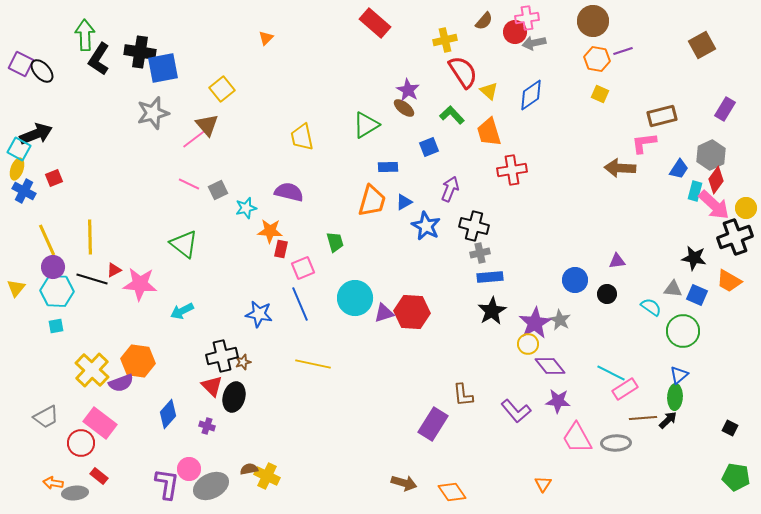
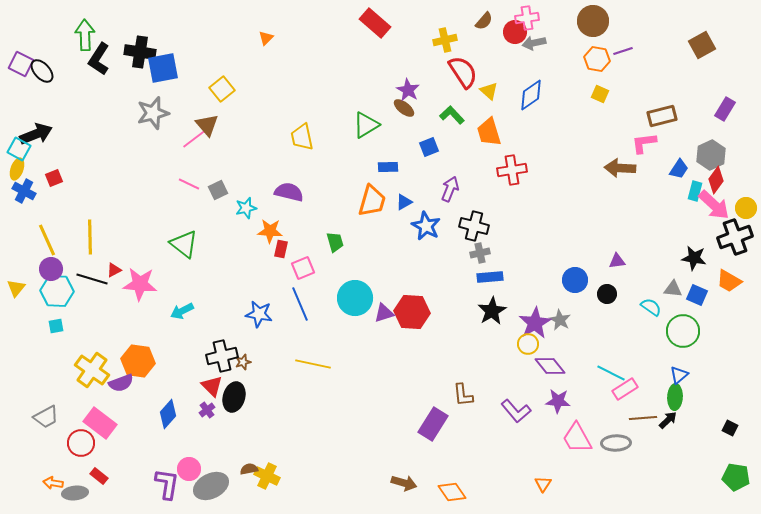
purple circle at (53, 267): moved 2 px left, 2 px down
yellow cross at (92, 370): rotated 8 degrees counterclockwise
purple cross at (207, 426): moved 16 px up; rotated 35 degrees clockwise
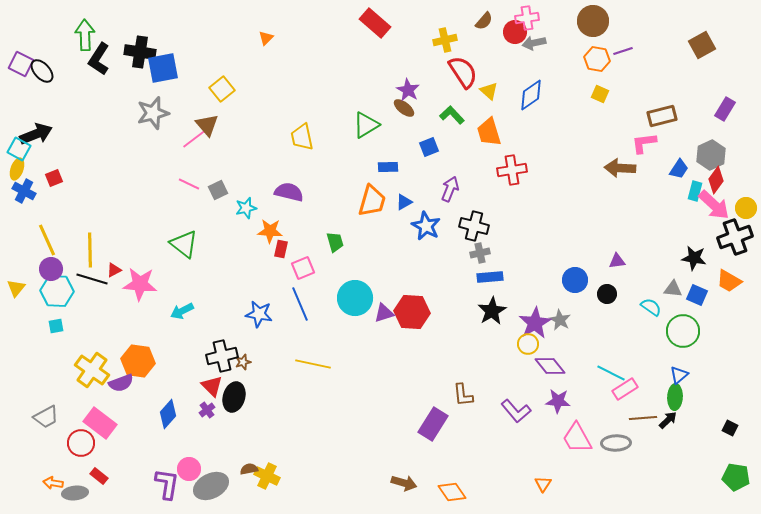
yellow line at (90, 237): moved 13 px down
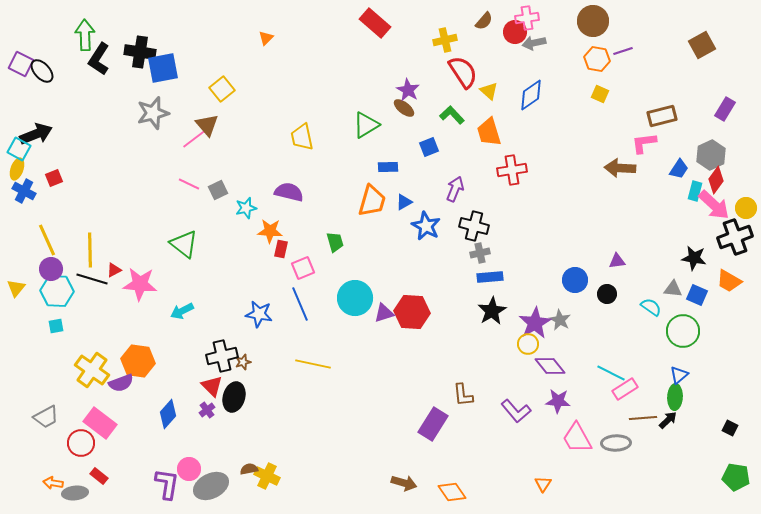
purple arrow at (450, 189): moved 5 px right
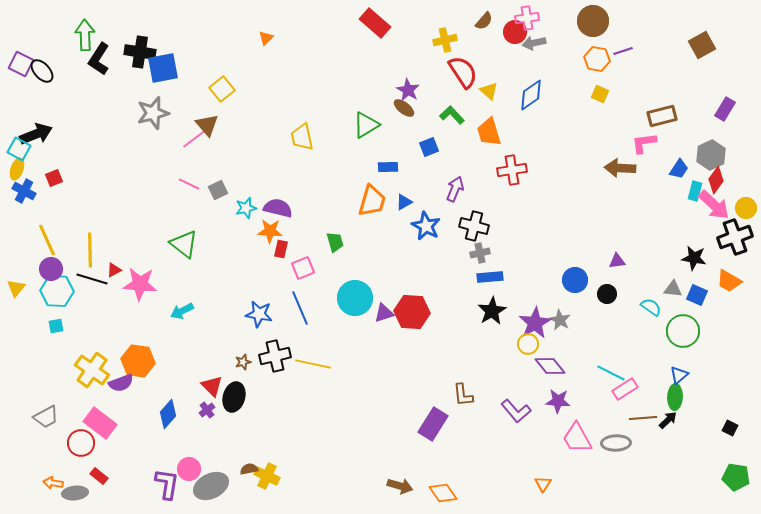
purple semicircle at (289, 192): moved 11 px left, 16 px down
blue line at (300, 304): moved 4 px down
black cross at (222, 356): moved 53 px right
brown arrow at (404, 483): moved 4 px left, 3 px down
orange diamond at (452, 492): moved 9 px left, 1 px down
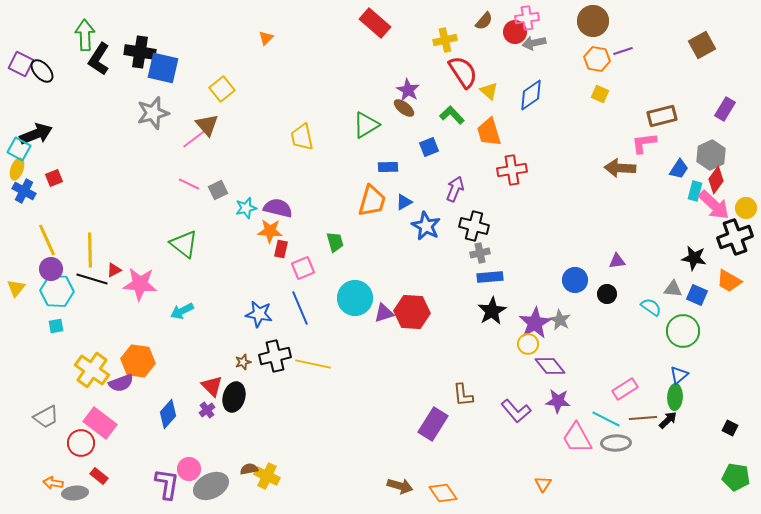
blue square at (163, 68): rotated 24 degrees clockwise
cyan line at (611, 373): moved 5 px left, 46 px down
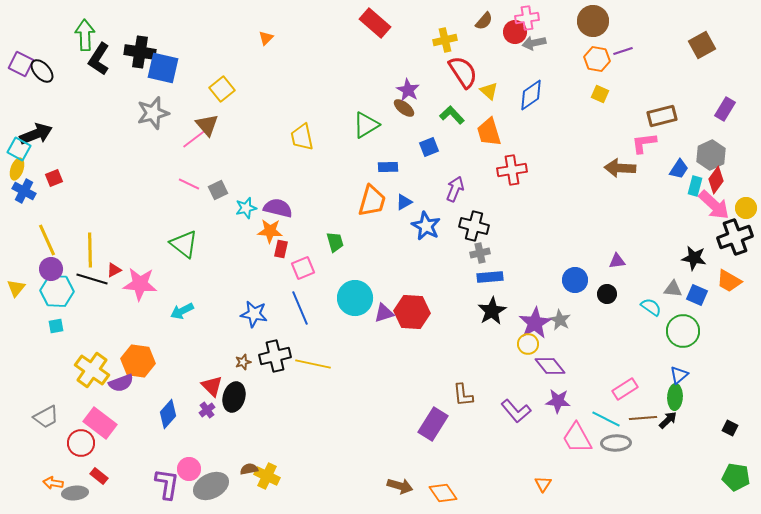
cyan rectangle at (695, 191): moved 5 px up
blue star at (259, 314): moved 5 px left
